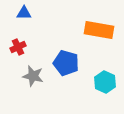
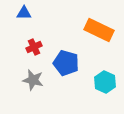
orange rectangle: rotated 16 degrees clockwise
red cross: moved 16 px right
gray star: moved 4 px down
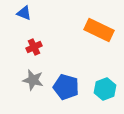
blue triangle: rotated 21 degrees clockwise
blue pentagon: moved 24 px down
cyan hexagon: moved 7 px down; rotated 15 degrees clockwise
